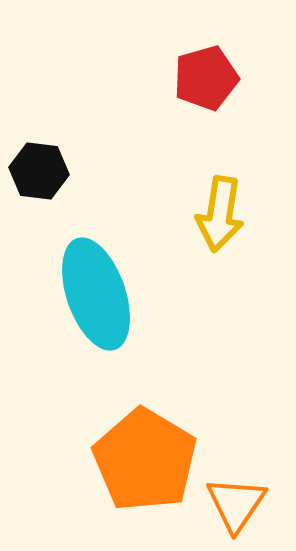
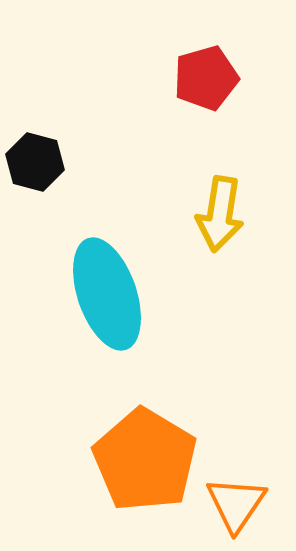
black hexagon: moved 4 px left, 9 px up; rotated 8 degrees clockwise
cyan ellipse: moved 11 px right
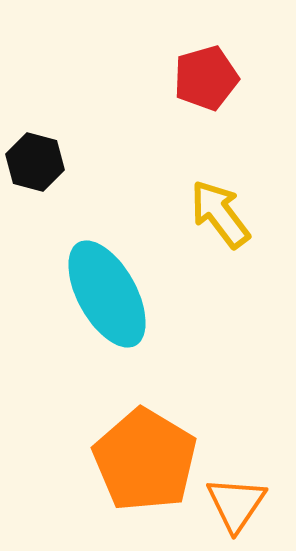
yellow arrow: rotated 134 degrees clockwise
cyan ellipse: rotated 10 degrees counterclockwise
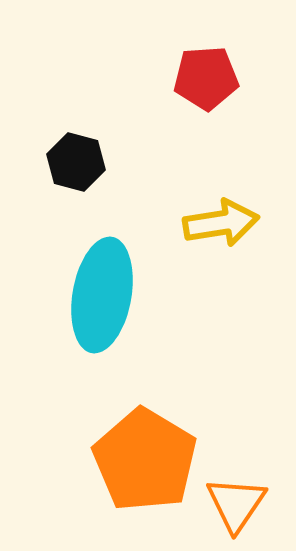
red pentagon: rotated 12 degrees clockwise
black hexagon: moved 41 px right
yellow arrow: moved 1 px right, 9 px down; rotated 118 degrees clockwise
cyan ellipse: moved 5 px left, 1 px down; rotated 39 degrees clockwise
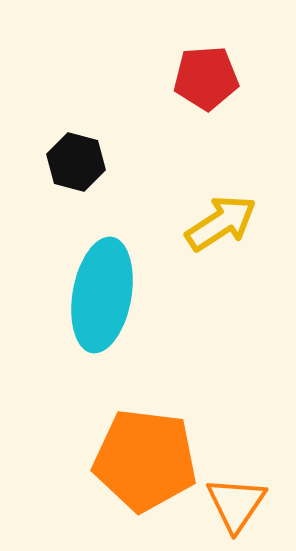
yellow arrow: rotated 24 degrees counterclockwise
orange pentagon: rotated 24 degrees counterclockwise
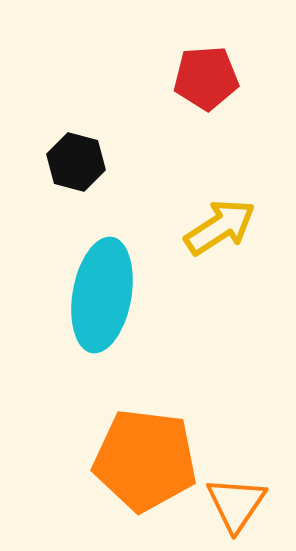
yellow arrow: moved 1 px left, 4 px down
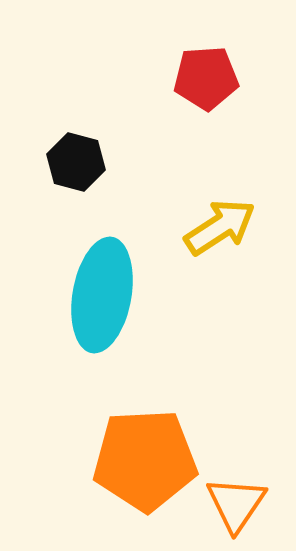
orange pentagon: rotated 10 degrees counterclockwise
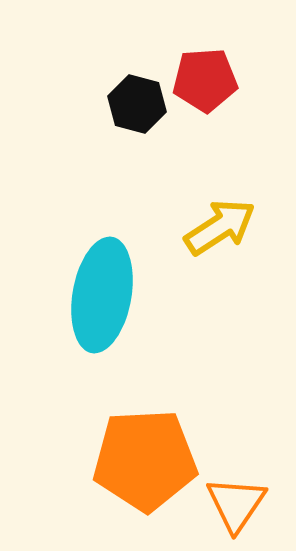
red pentagon: moved 1 px left, 2 px down
black hexagon: moved 61 px right, 58 px up
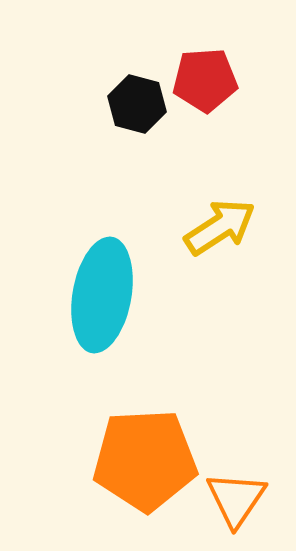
orange triangle: moved 5 px up
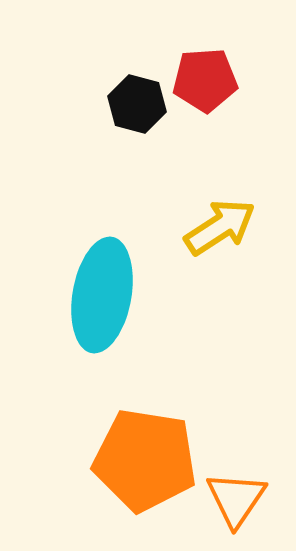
orange pentagon: rotated 12 degrees clockwise
